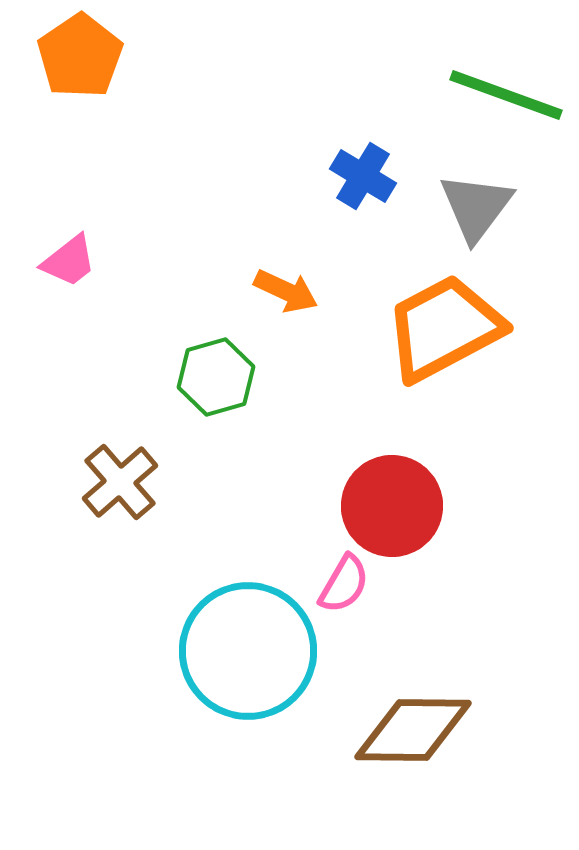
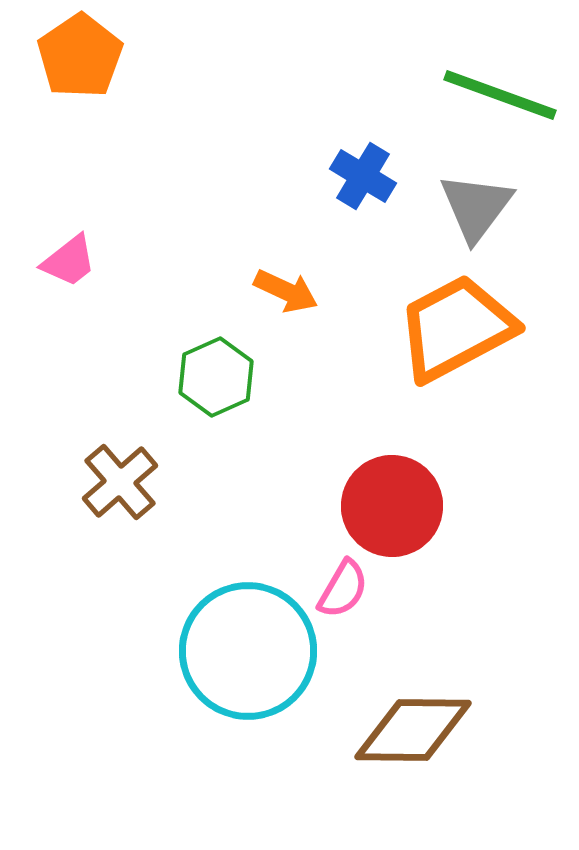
green line: moved 6 px left
orange trapezoid: moved 12 px right
green hexagon: rotated 8 degrees counterclockwise
pink semicircle: moved 1 px left, 5 px down
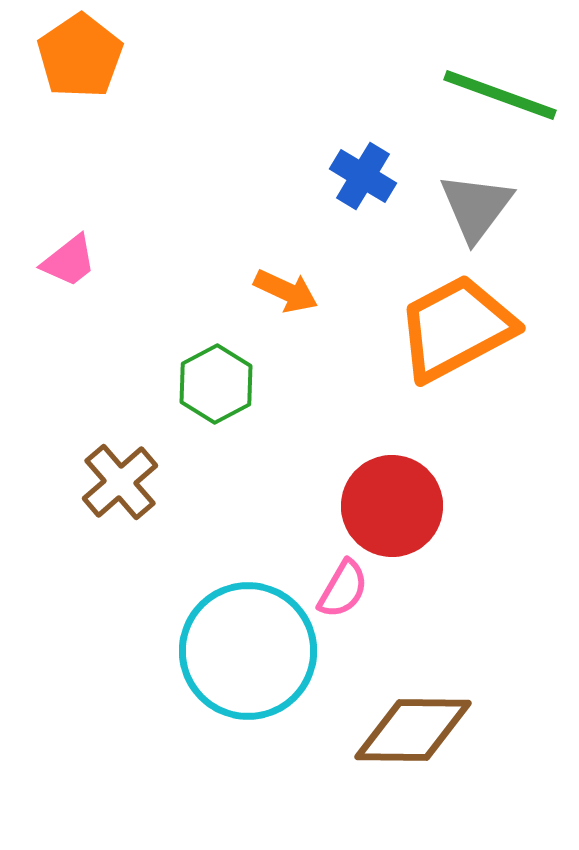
green hexagon: moved 7 px down; rotated 4 degrees counterclockwise
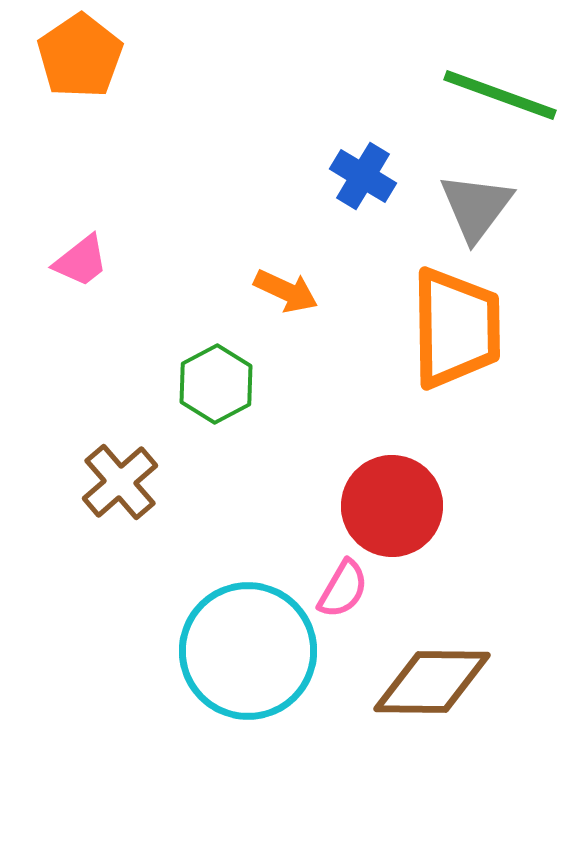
pink trapezoid: moved 12 px right
orange trapezoid: rotated 117 degrees clockwise
brown diamond: moved 19 px right, 48 px up
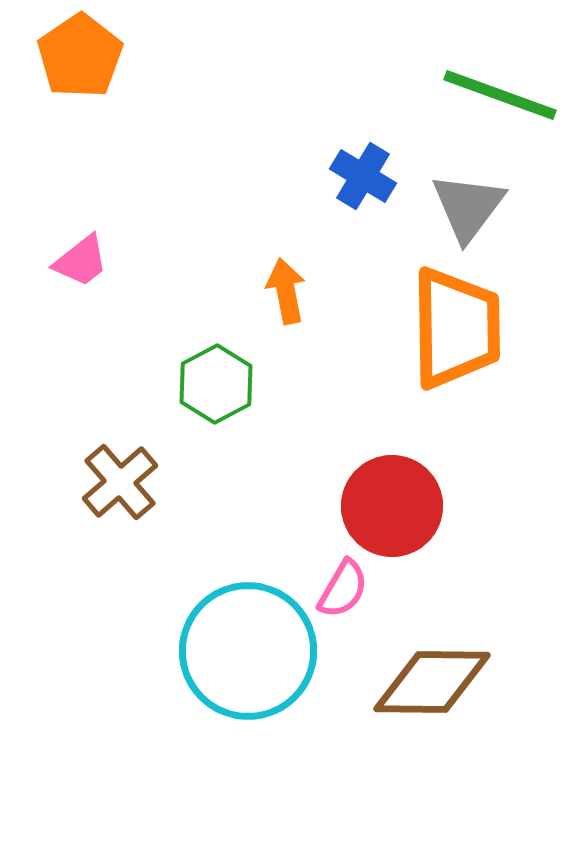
gray triangle: moved 8 px left
orange arrow: rotated 126 degrees counterclockwise
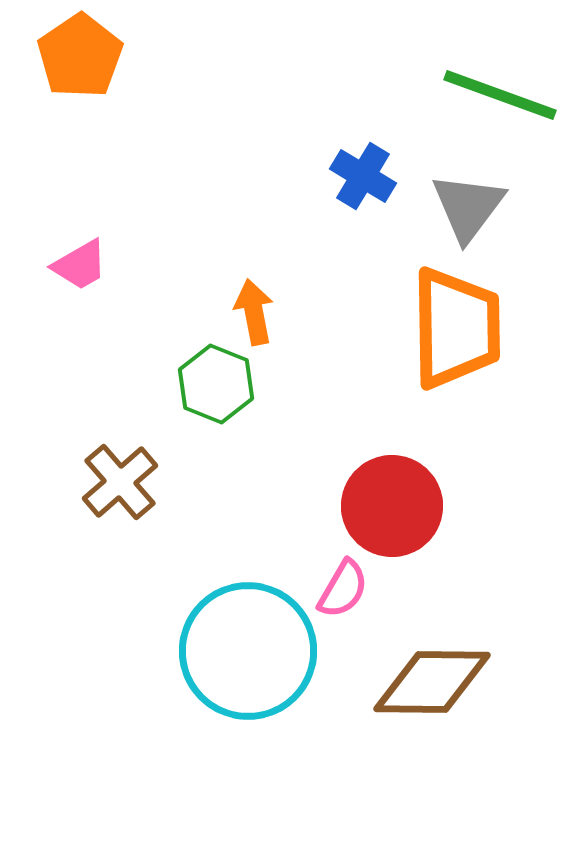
pink trapezoid: moved 1 px left, 4 px down; rotated 8 degrees clockwise
orange arrow: moved 32 px left, 21 px down
green hexagon: rotated 10 degrees counterclockwise
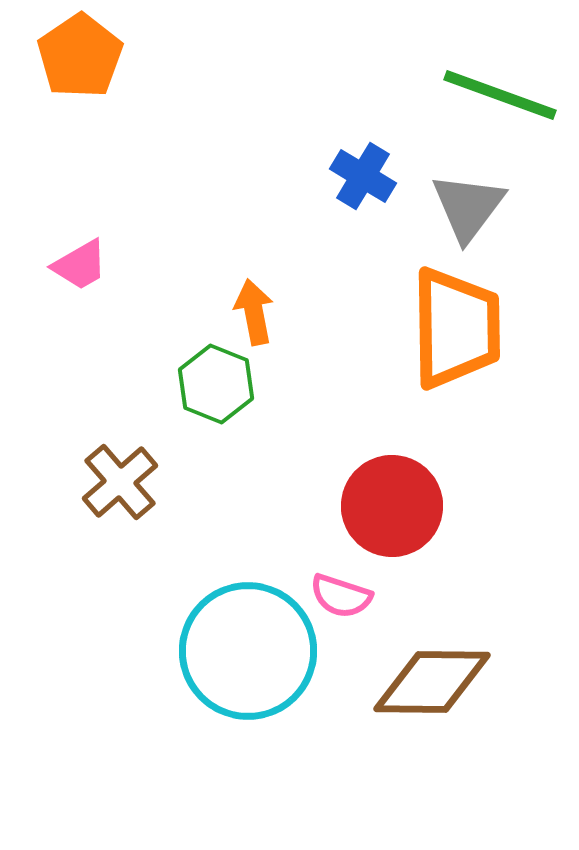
pink semicircle: moved 2 px left, 7 px down; rotated 78 degrees clockwise
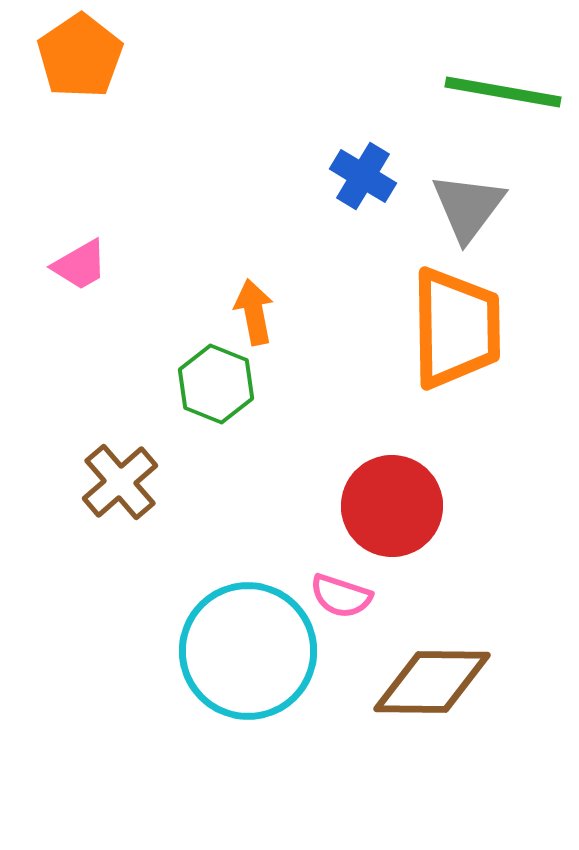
green line: moved 3 px right, 3 px up; rotated 10 degrees counterclockwise
